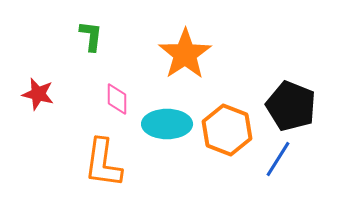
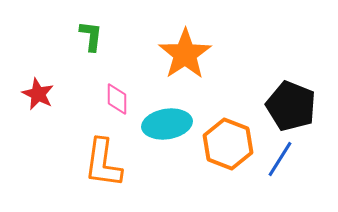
red star: rotated 12 degrees clockwise
cyan ellipse: rotated 9 degrees counterclockwise
orange hexagon: moved 1 px right, 14 px down
blue line: moved 2 px right
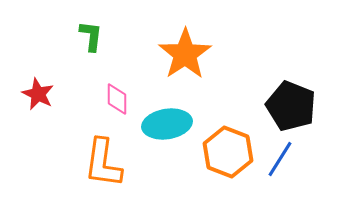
orange hexagon: moved 8 px down
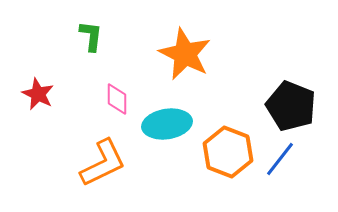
orange star: rotated 12 degrees counterclockwise
blue line: rotated 6 degrees clockwise
orange L-shape: rotated 124 degrees counterclockwise
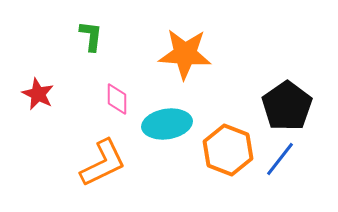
orange star: rotated 22 degrees counterclockwise
black pentagon: moved 4 px left; rotated 15 degrees clockwise
orange hexagon: moved 2 px up
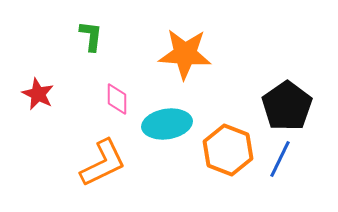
blue line: rotated 12 degrees counterclockwise
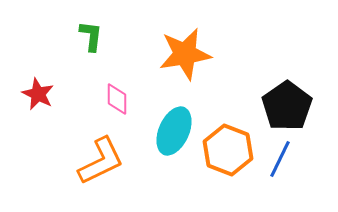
orange star: rotated 14 degrees counterclockwise
cyan ellipse: moved 7 px right, 7 px down; rotated 57 degrees counterclockwise
orange L-shape: moved 2 px left, 2 px up
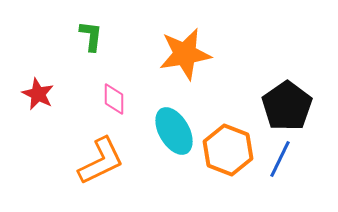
pink diamond: moved 3 px left
cyan ellipse: rotated 54 degrees counterclockwise
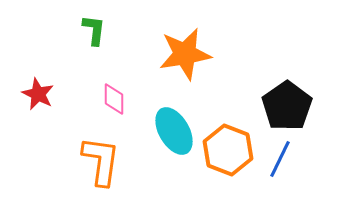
green L-shape: moved 3 px right, 6 px up
orange L-shape: rotated 56 degrees counterclockwise
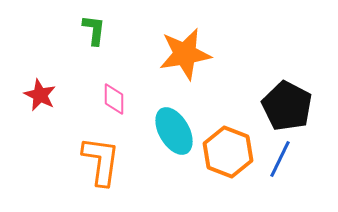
red star: moved 2 px right, 1 px down
black pentagon: rotated 9 degrees counterclockwise
orange hexagon: moved 2 px down
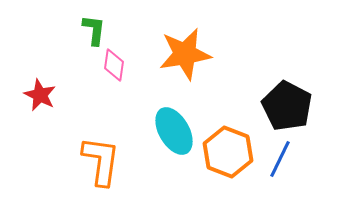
pink diamond: moved 34 px up; rotated 8 degrees clockwise
